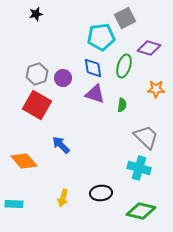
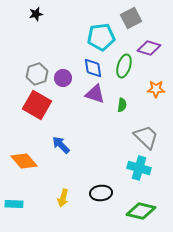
gray square: moved 6 px right
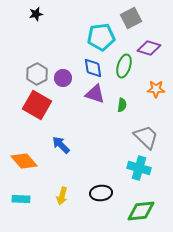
gray hexagon: rotated 10 degrees counterclockwise
yellow arrow: moved 1 px left, 2 px up
cyan rectangle: moved 7 px right, 5 px up
green diamond: rotated 20 degrees counterclockwise
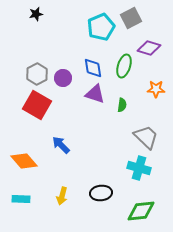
cyan pentagon: moved 10 px up; rotated 16 degrees counterclockwise
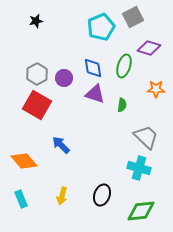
black star: moved 7 px down
gray square: moved 2 px right, 1 px up
purple circle: moved 1 px right
black ellipse: moved 1 px right, 2 px down; rotated 65 degrees counterclockwise
cyan rectangle: rotated 66 degrees clockwise
